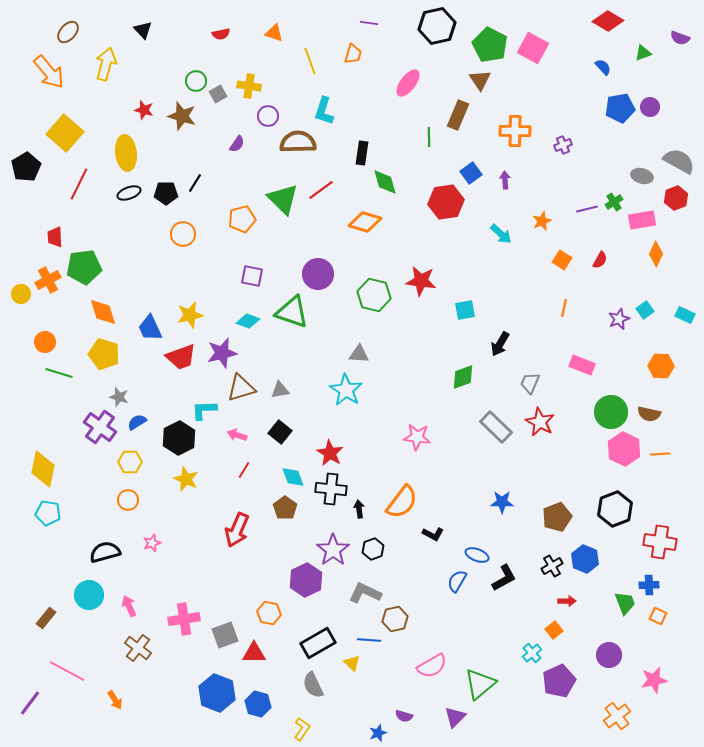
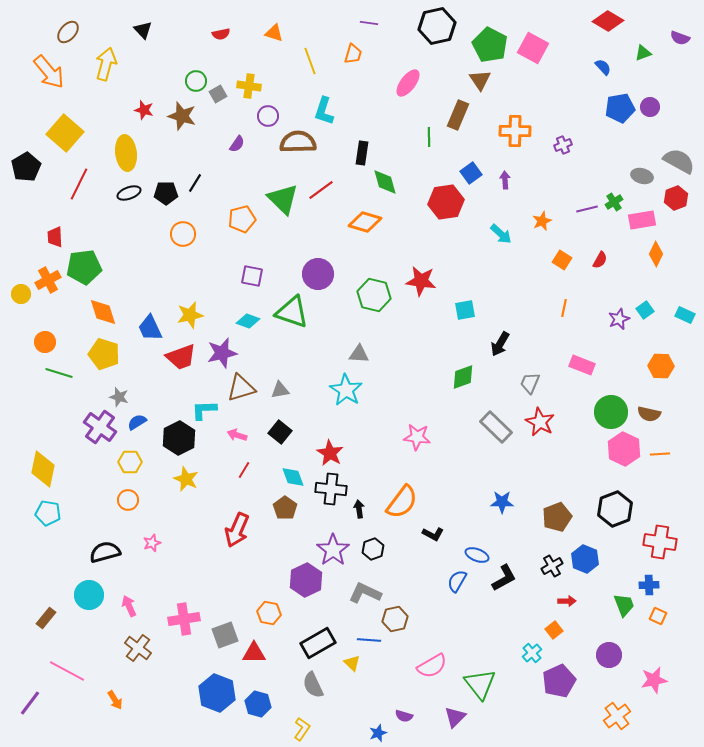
green trapezoid at (625, 603): moved 1 px left, 2 px down
green triangle at (480, 684): rotated 28 degrees counterclockwise
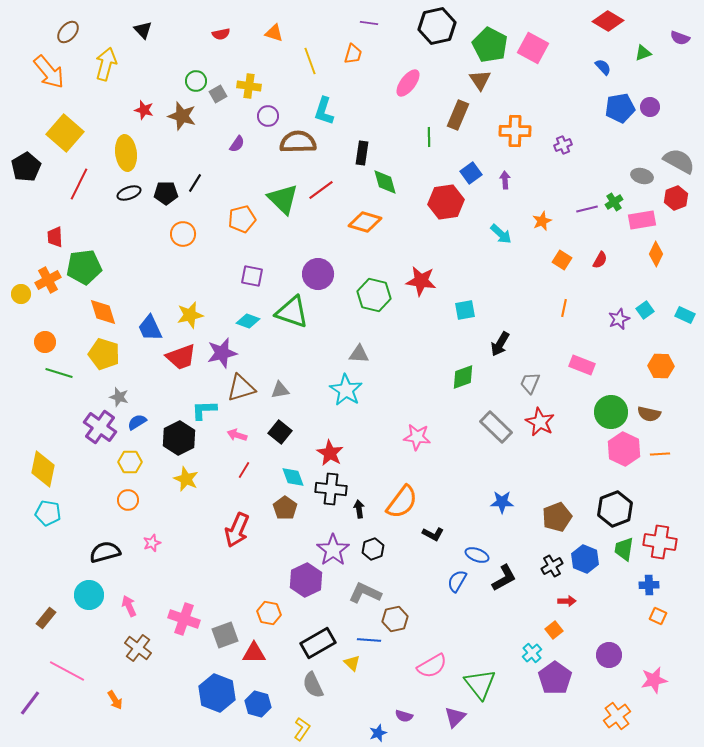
green trapezoid at (624, 605): moved 56 px up; rotated 150 degrees counterclockwise
pink cross at (184, 619): rotated 28 degrees clockwise
purple pentagon at (559, 681): moved 4 px left, 3 px up; rotated 12 degrees counterclockwise
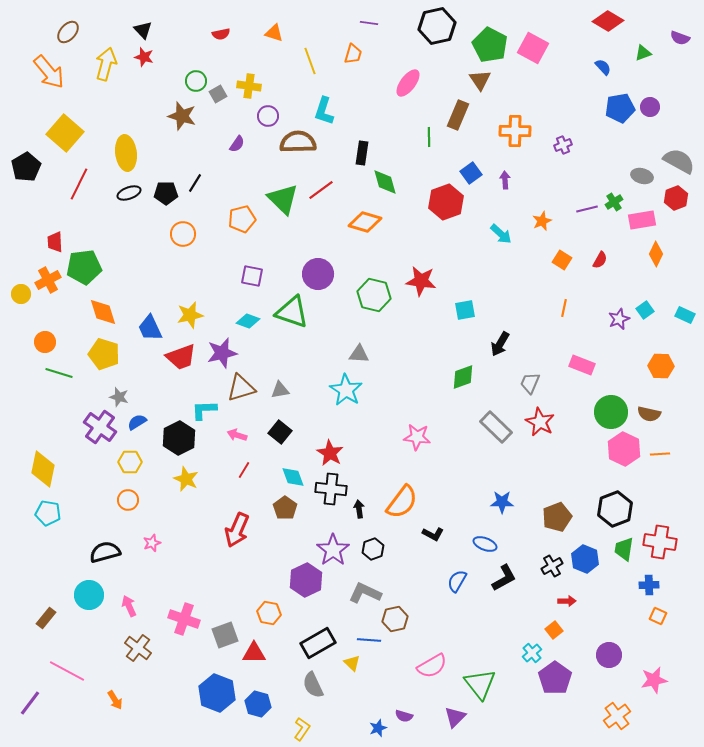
red star at (144, 110): moved 53 px up
red hexagon at (446, 202): rotated 12 degrees counterclockwise
red trapezoid at (55, 237): moved 5 px down
blue ellipse at (477, 555): moved 8 px right, 11 px up
blue star at (378, 733): moved 5 px up
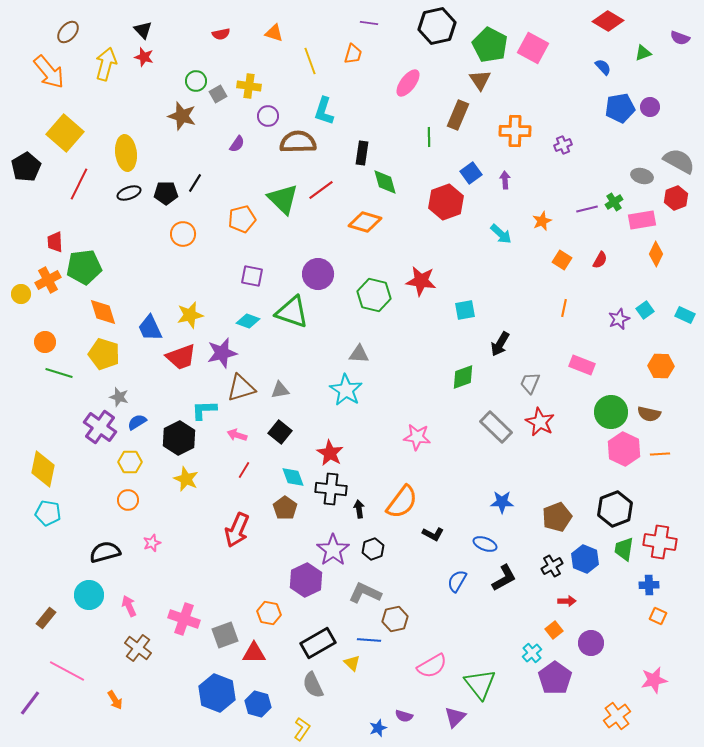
purple circle at (609, 655): moved 18 px left, 12 px up
